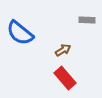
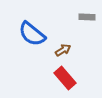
gray rectangle: moved 3 px up
blue semicircle: moved 12 px right, 1 px down
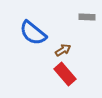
blue semicircle: moved 1 px right, 1 px up
red rectangle: moved 4 px up
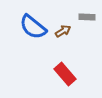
blue semicircle: moved 6 px up
brown arrow: moved 19 px up
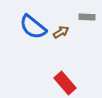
brown arrow: moved 2 px left, 1 px down
red rectangle: moved 9 px down
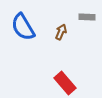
blue semicircle: moved 10 px left; rotated 20 degrees clockwise
brown arrow: rotated 35 degrees counterclockwise
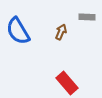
blue semicircle: moved 5 px left, 4 px down
red rectangle: moved 2 px right
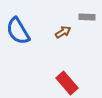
brown arrow: moved 2 px right; rotated 35 degrees clockwise
